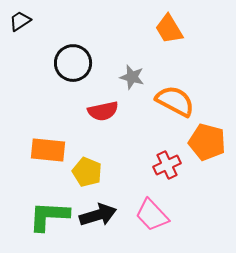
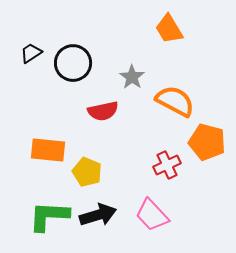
black trapezoid: moved 11 px right, 32 px down
gray star: rotated 20 degrees clockwise
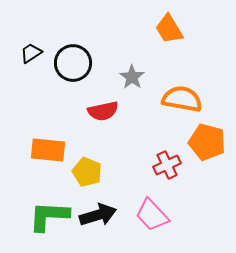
orange semicircle: moved 7 px right, 2 px up; rotated 18 degrees counterclockwise
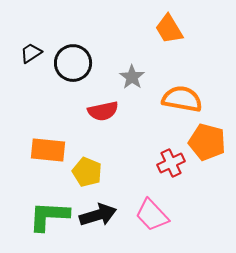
red cross: moved 4 px right, 2 px up
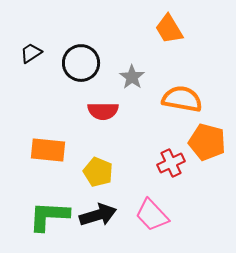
black circle: moved 8 px right
red semicircle: rotated 12 degrees clockwise
yellow pentagon: moved 11 px right
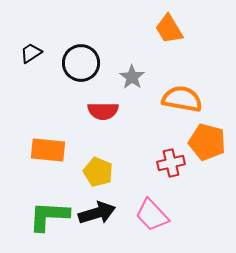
red cross: rotated 12 degrees clockwise
black arrow: moved 1 px left, 2 px up
